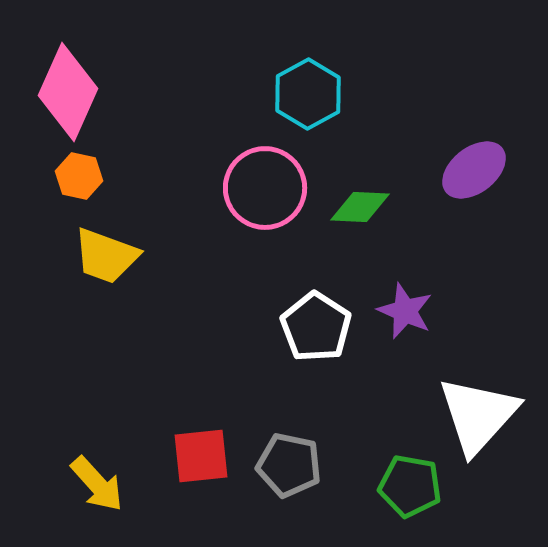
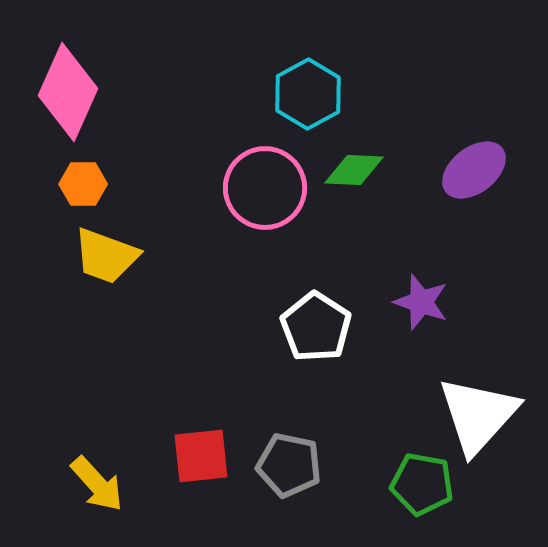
orange hexagon: moved 4 px right, 8 px down; rotated 12 degrees counterclockwise
green diamond: moved 6 px left, 37 px up
purple star: moved 16 px right, 9 px up; rotated 4 degrees counterclockwise
green pentagon: moved 12 px right, 2 px up
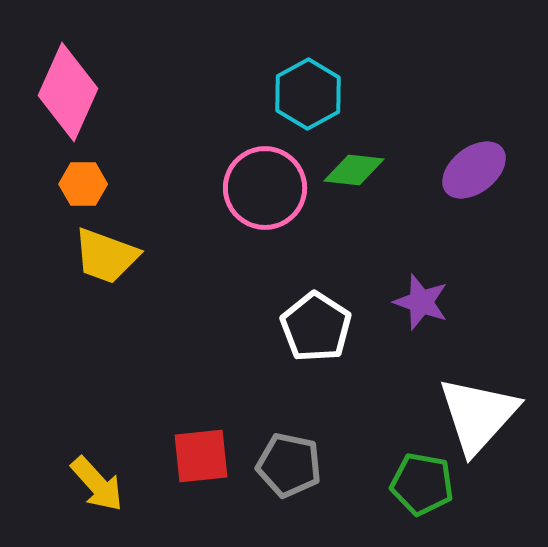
green diamond: rotated 4 degrees clockwise
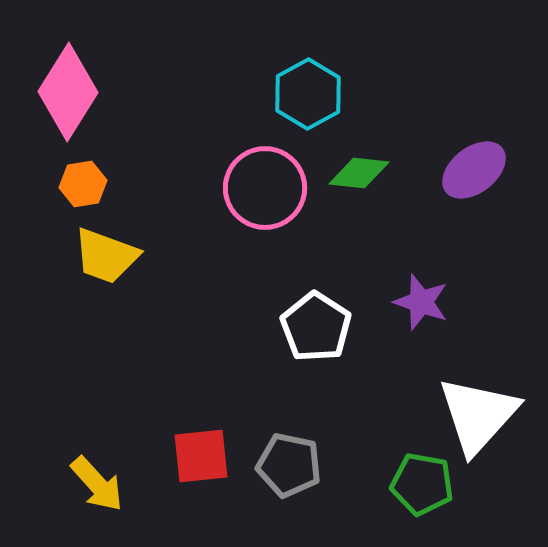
pink diamond: rotated 8 degrees clockwise
green diamond: moved 5 px right, 3 px down
orange hexagon: rotated 9 degrees counterclockwise
